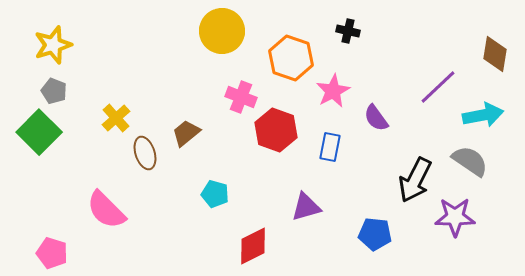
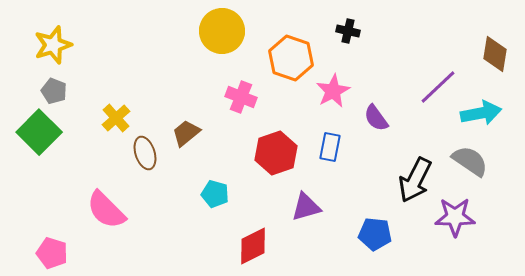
cyan arrow: moved 2 px left, 2 px up
red hexagon: moved 23 px down; rotated 21 degrees clockwise
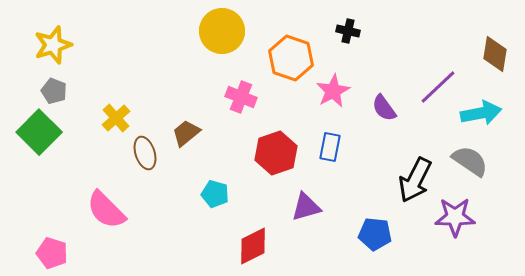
purple semicircle: moved 8 px right, 10 px up
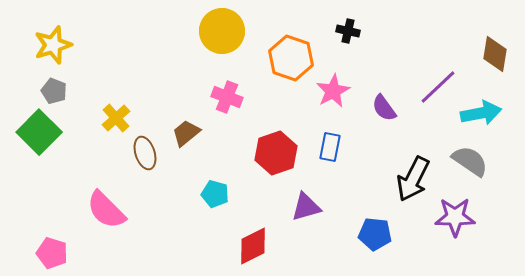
pink cross: moved 14 px left
black arrow: moved 2 px left, 1 px up
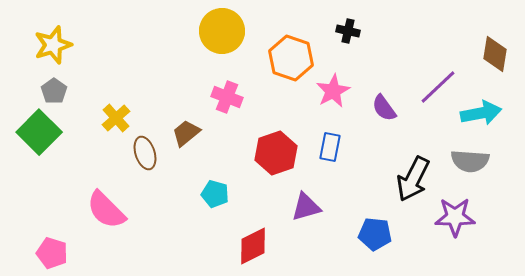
gray pentagon: rotated 15 degrees clockwise
gray semicircle: rotated 150 degrees clockwise
